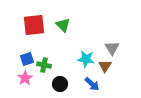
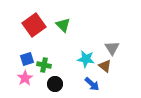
red square: rotated 30 degrees counterclockwise
brown triangle: rotated 24 degrees counterclockwise
black circle: moved 5 px left
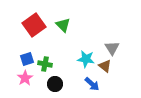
green cross: moved 1 px right, 1 px up
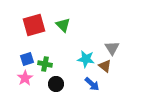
red square: rotated 20 degrees clockwise
black circle: moved 1 px right
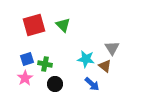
black circle: moved 1 px left
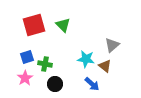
gray triangle: moved 3 px up; rotated 21 degrees clockwise
blue square: moved 2 px up
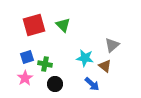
cyan star: moved 1 px left, 1 px up
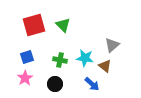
green cross: moved 15 px right, 4 px up
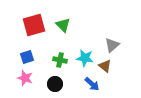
pink star: rotated 21 degrees counterclockwise
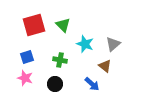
gray triangle: moved 1 px right, 1 px up
cyan star: moved 14 px up; rotated 12 degrees clockwise
